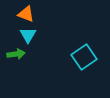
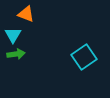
cyan triangle: moved 15 px left
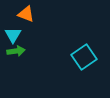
green arrow: moved 3 px up
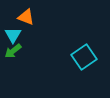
orange triangle: moved 3 px down
green arrow: moved 3 px left; rotated 150 degrees clockwise
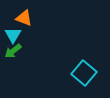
orange triangle: moved 2 px left, 1 px down
cyan square: moved 16 px down; rotated 15 degrees counterclockwise
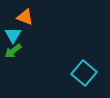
orange triangle: moved 1 px right, 1 px up
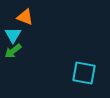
cyan square: rotated 30 degrees counterclockwise
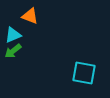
orange triangle: moved 5 px right, 1 px up
cyan triangle: rotated 36 degrees clockwise
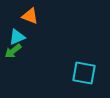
cyan triangle: moved 4 px right, 2 px down
